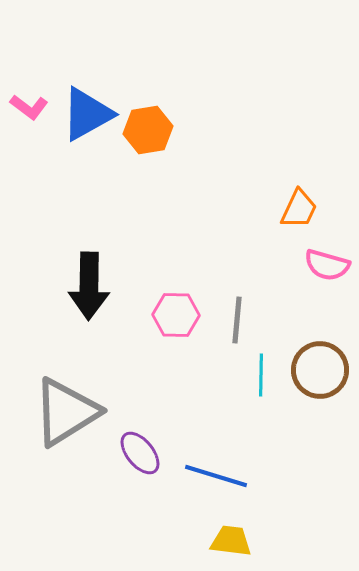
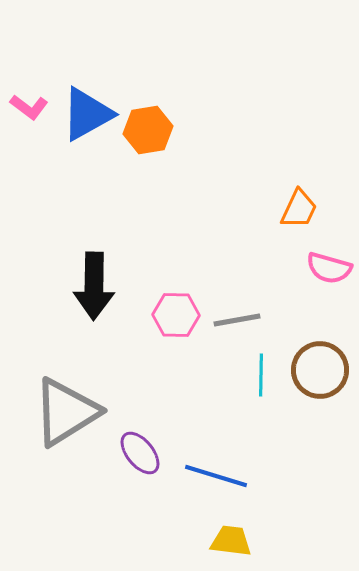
pink semicircle: moved 2 px right, 3 px down
black arrow: moved 5 px right
gray line: rotated 75 degrees clockwise
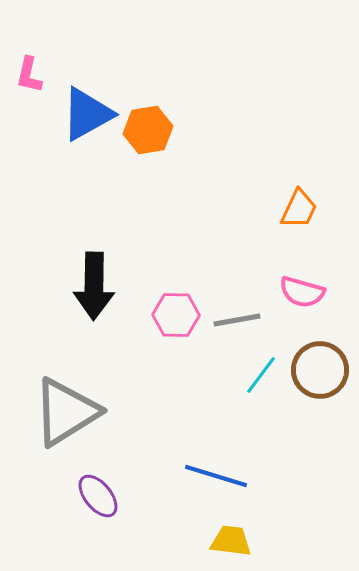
pink L-shape: moved 32 px up; rotated 66 degrees clockwise
pink semicircle: moved 27 px left, 24 px down
cyan line: rotated 36 degrees clockwise
purple ellipse: moved 42 px left, 43 px down
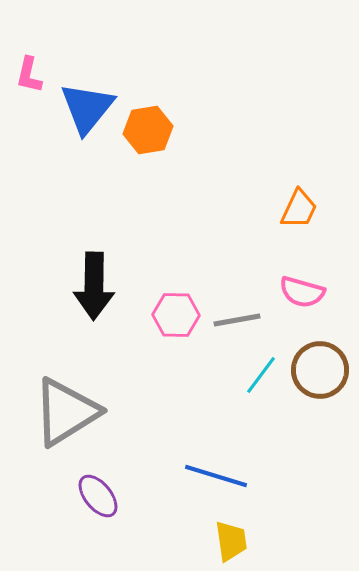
blue triangle: moved 6 px up; rotated 22 degrees counterclockwise
yellow trapezoid: rotated 75 degrees clockwise
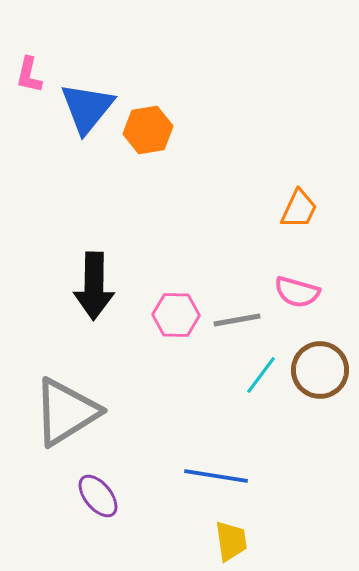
pink semicircle: moved 5 px left
blue line: rotated 8 degrees counterclockwise
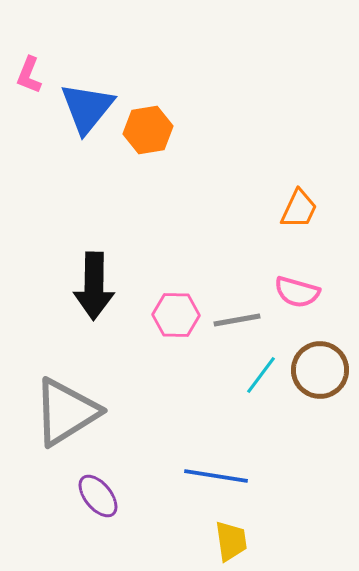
pink L-shape: rotated 9 degrees clockwise
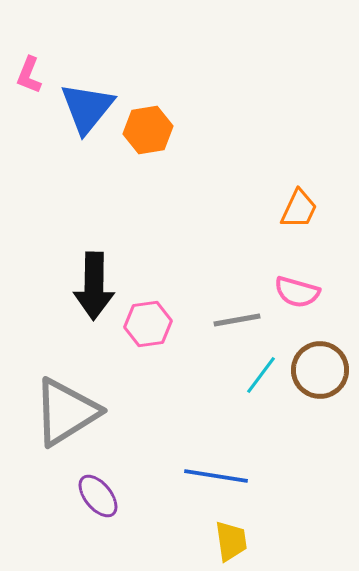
pink hexagon: moved 28 px left, 9 px down; rotated 9 degrees counterclockwise
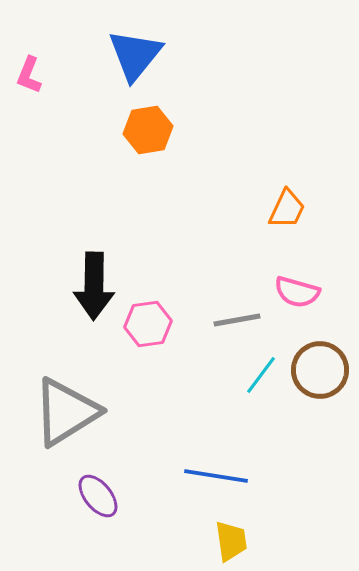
blue triangle: moved 48 px right, 53 px up
orange trapezoid: moved 12 px left
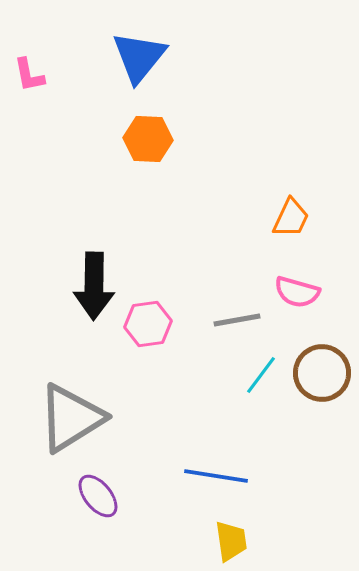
blue triangle: moved 4 px right, 2 px down
pink L-shape: rotated 33 degrees counterclockwise
orange hexagon: moved 9 px down; rotated 12 degrees clockwise
orange trapezoid: moved 4 px right, 9 px down
brown circle: moved 2 px right, 3 px down
gray triangle: moved 5 px right, 6 px down
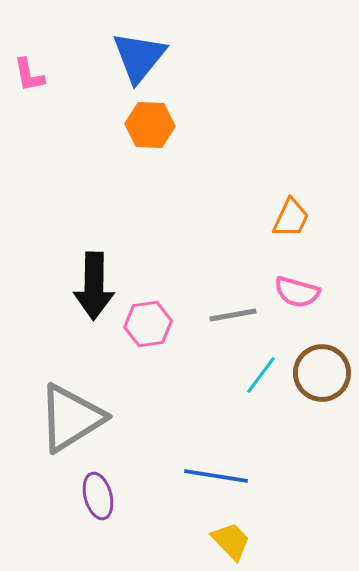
orange hexagon: moved 2 px right, 14 px up
gray line: moved 4 px left, 5 px up
purple ellipse: rotated 24 degrees clockwise
yellow trapezoid: rotated 36 degrees counterclockwise
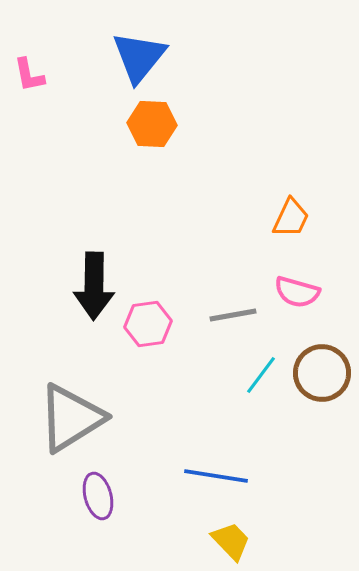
orange hexagon: moved 2 px right, 1 px up
